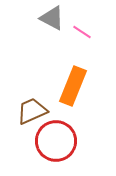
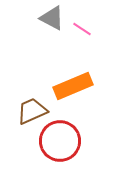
pink line: moved 3 px up
orange rectangle: rotated 45 degrees clockwise
red circle: moved 4 px right
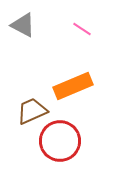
gray triangle: moved 29 px left, 7 px down
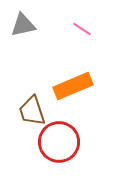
gray triangle: rotated 40 degrees counterclockwise
brown trapezoid: rotated 84 degrees counterclockwise
red circle: moved 1 px left, 1 px down
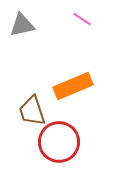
gray triangle: moved 1 px left
pink line: moved 10 px up
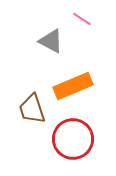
gray triangle: moved 29 px right, 16 px down; rotated 40 degrees clockwise
brown trapezoid: moved 2 px up
red circle: moved 14 px right, 3 px up
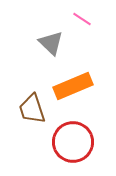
gray triangle: moved 2 px down; rotated 16 degrees clockwise
red circle: moved 3 px down
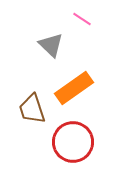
gray triangle: moved 2 px down
orange rectangle: moved 1 px right, 2 px down; rotated 12 degrees counterclockwise
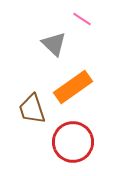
gray triangle: moved 3 px right, 1 px up
orange rectangle: moved 1 px left, 1 px up
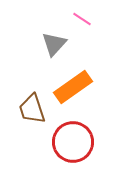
gray triangle: rotated 28 degrees clockwise
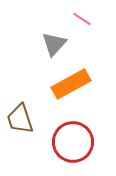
orange rectangle: moved 2 px left, 3 px up; rotated 6 degrees clockwise
brown trapezoid: moved 12 px left, 10 px down
